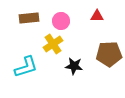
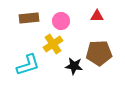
brown pentagon: moved 10 px left, 1 px up
cyan L-shape: moved 2 px right, 2 px up
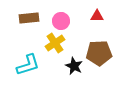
yellow cross: moved 2 px right, 1 px up
black star: rotated 18 degrees clockwise
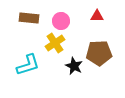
brown rectangle: rotated 12 degrees clockwise
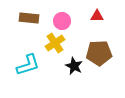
pink circle: moved 1 px right
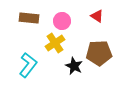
red triangle: rotated 32 degrees clockwise
cyan L-shape: rotated 35 degrees counterclockwise
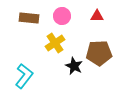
red triangle: rotated 32 degrees counterclockwise
pink circle: moved 5 px up
cyan L-shape: moved 4 px left, 11 px down
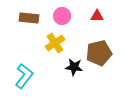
brown pentagon: rotated 10 degrees counterclockwise
black star: moved 1 px down; rotated 18 degrees counterclockwise
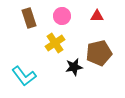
brown rectangle: rotated 66 degrees clockwise
black star: rotated 18 degrees counterclockwise
cyan L-shape: rotated 105 degrees clockwise
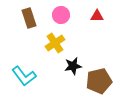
pink circle: moved 1 px left, 1 px up
brown pentagon: moved 28 px down
black star: moved 1 px left, 1 px up
